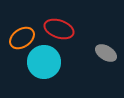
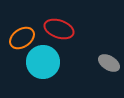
gray ellipse: moved 3 px right, 10 px down
cyan circle: moved 1 px left
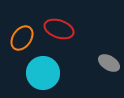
orange ellipse: rotated 20 degrees counterclockwise
cyan circle: moved 11 px down
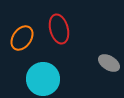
red ellipse: rotated 56 degrees clockwise
cyan circle: moved 6 px down
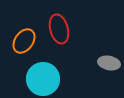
orange ellipse: moved 2 px right, 3 px down
gray ellipse: rotated 20 degrees counterclockwise
